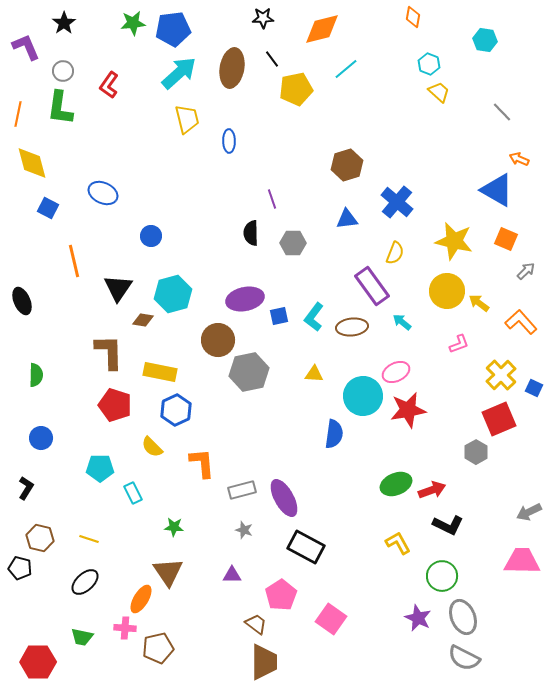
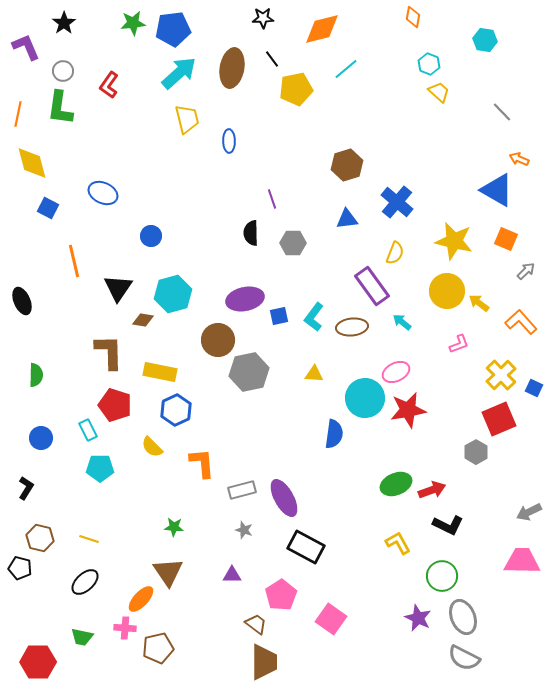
cyan circle at (363, 396): moved 2 px right, 2 px down
cyan rectangle at (133, 493): moved 45 px left, 63 px up
orange ellipse at (141, 599): rotated 12 degrees clockwise
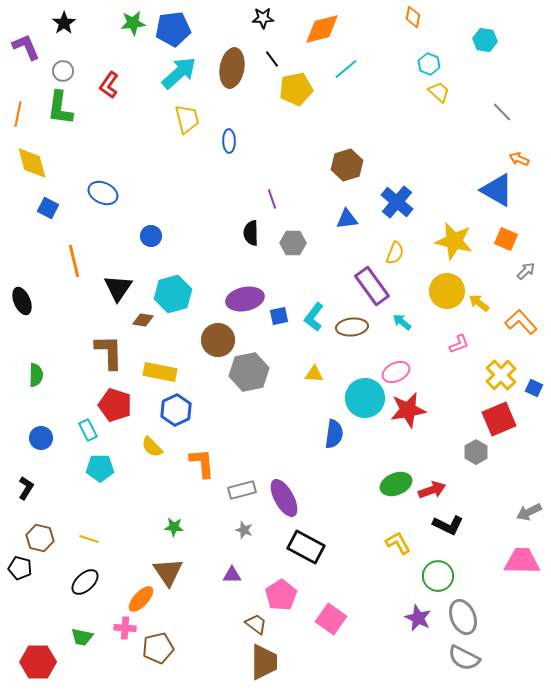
green circle at (442, 576): moved 4 px left
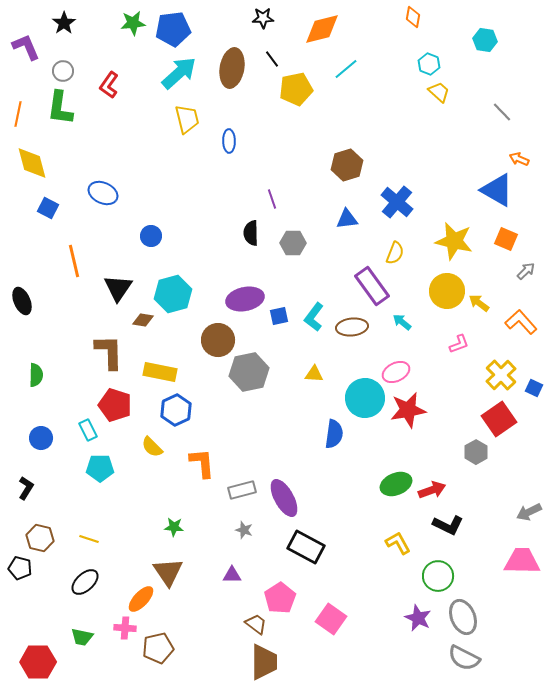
red square at (499, 419): rotated 12 degrees counterclockwise
pink pentagon at (281, 595): moved 1 px left, 3 px down
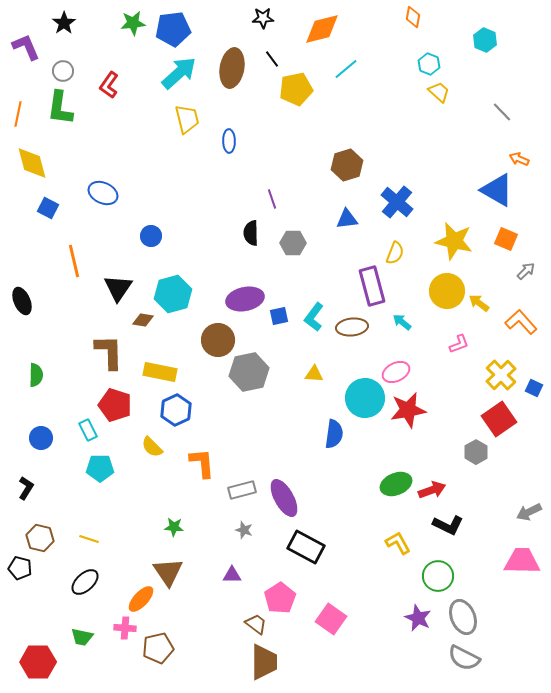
cyan hexagon at (485, 40): rotated 15 degrees clockwise
purple rectangle at (372, 286): rotated 21 degrees clockwise
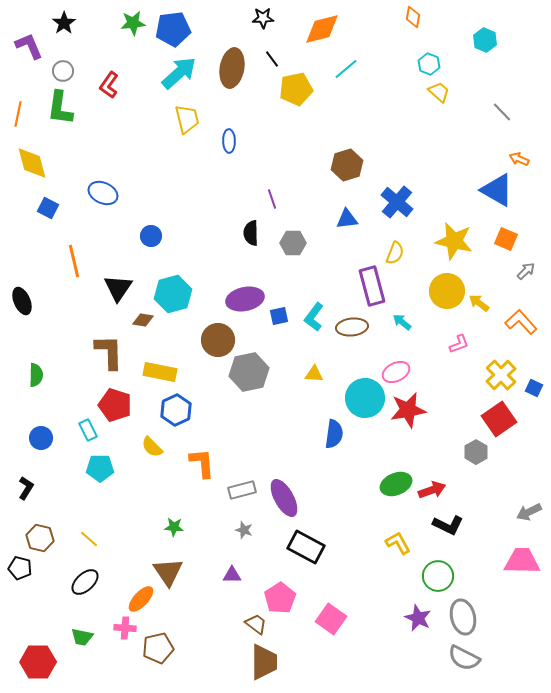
purple L-shape at (26, 47): moved 3 px right, 1 px up
yellow line at (89, 539): rotated 24 degrees clockwise
gray ellipse at (463, 617): rotated 8 degrees clockwise
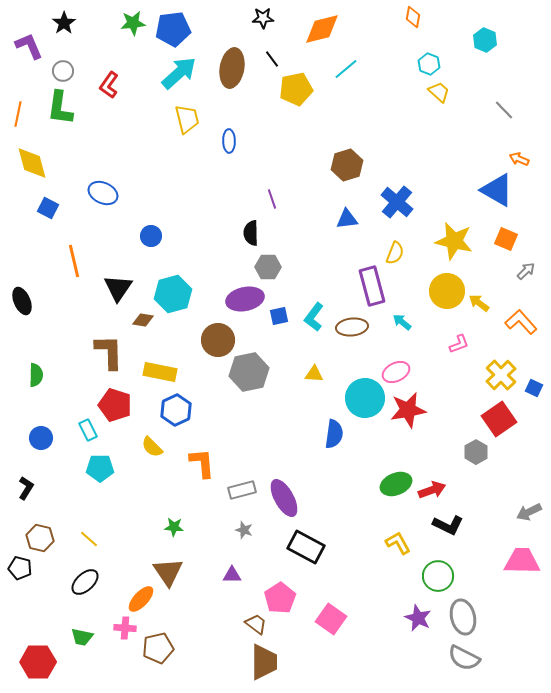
gray line at (502, 112): moved 2 px right, 2 px up
gray hexagon at (293, 243): moved 25 px left, 24 px down
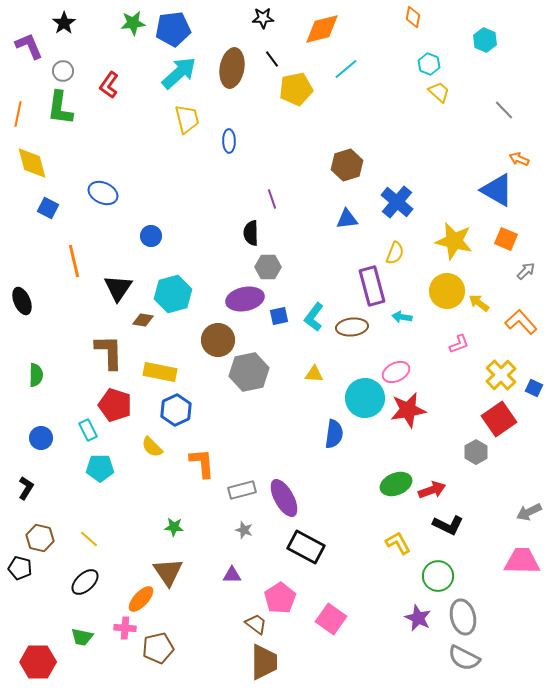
cyan arrow at (402, 322): moved 5 px up; rotated 30 degrees counterclockwise
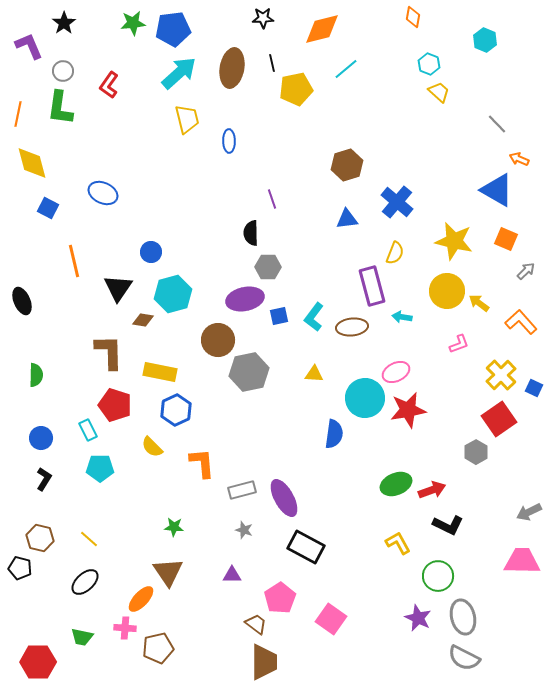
black line at (272, 59): moved 4 px down; rotated 24 degrees clockwise
gray line at (504, 110): moved 7 px left, 14 px down
blue circle at (151, 236): moved 16 px down
black L-shape at (26, 488): moved 18 px right, 9 px up
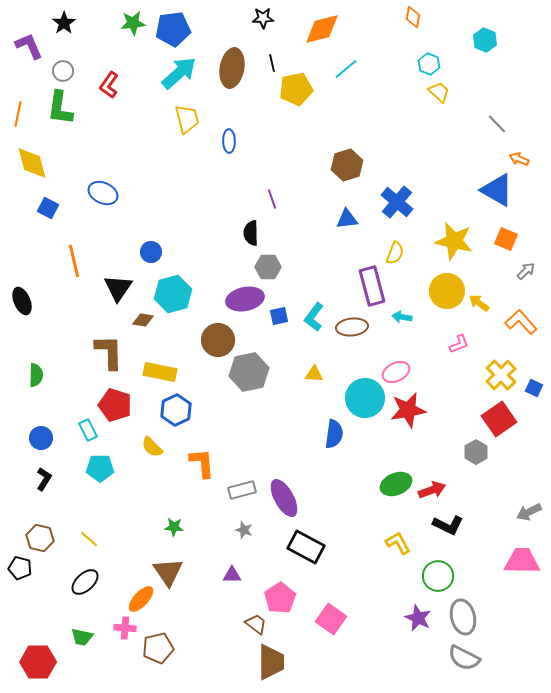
brown trapezoid at (264, 662): moved 7 px right
